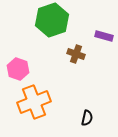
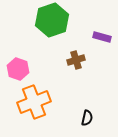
purple rectangle: moved 2 px left, 1 px down
brown cross: moved 6 px down; rotated 36 degrees counterclockwise
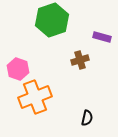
brown cross: moved 4 px right
orange cross: moved 1 px right, 5 px up
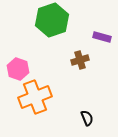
black semicircle: rotated 35 degrees counterclockwise
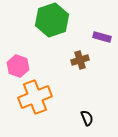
pink hexagon: moved 3 px up
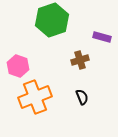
black semicircle: moved 5 px left, 21 px up
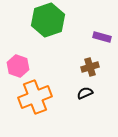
green hexagon: moved 4 px left
brown cross: moved 10 px right, 7 px down
black semicircle: moved 3 px right, 4 px up; rotated 91 degrees counterclockwise
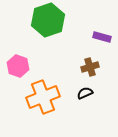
orange cross: moved 8 px right
